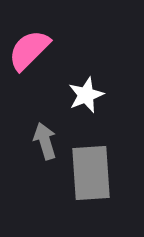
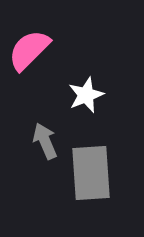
gray arrow: rotated 6 degrees counterclockwise
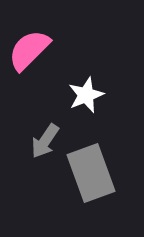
gray arrow: rotated 123 degrees counterclockwise
gray rectangle: rotated 16 degrees counterclockwise
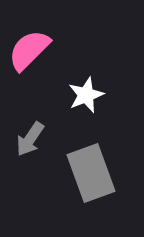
gray arrow: moved 15 px left, 2 px up
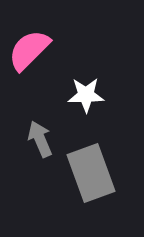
white star: rotated 21 degrees clockwise
gray arrow: moved 10 px right; rotated 123 degrees clockwise
